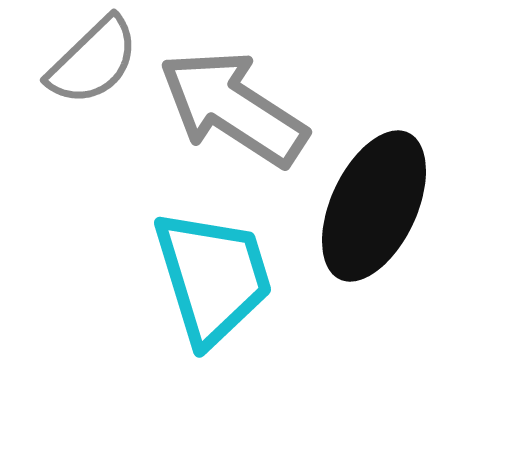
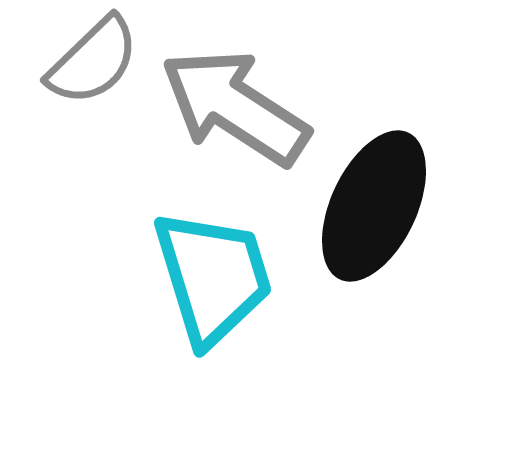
gray arrow: moved 2 px right, 1 px up
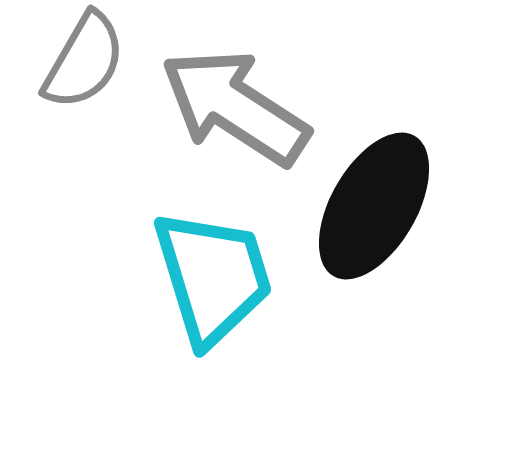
gray semicircle: moved 9 px left; rotated 16 degrees counterclockwise
black ellipse: rotated 5 degrees clockwise
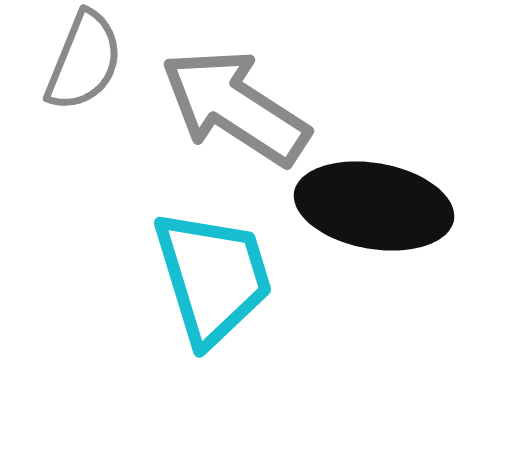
gray semicircle: rotated 8 degrees counterclockwise
black ellipse: rotated 70 degrees clockwise
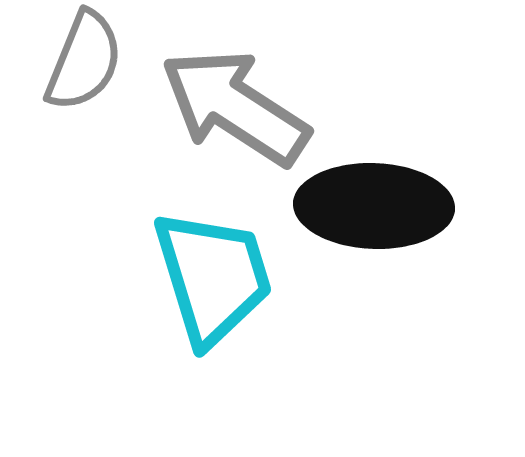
black ellipse: rotated 8 degrees counterclockwise
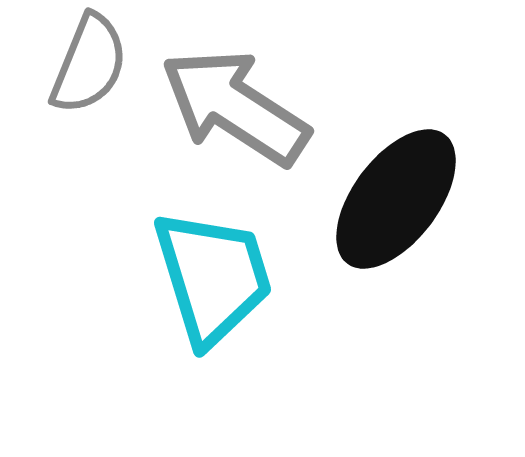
gray semicircle: moved 5 px right, 3 px down
black ellipse: moved 22 px right, 7 px up; rotated 55 degrees counterclockwise
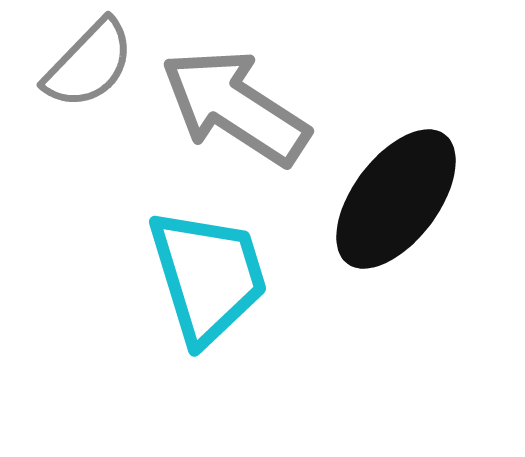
gray semicircle: rotated 22 degrees clockwise
cyan trapezoid: moved 5 px left, 1 px up
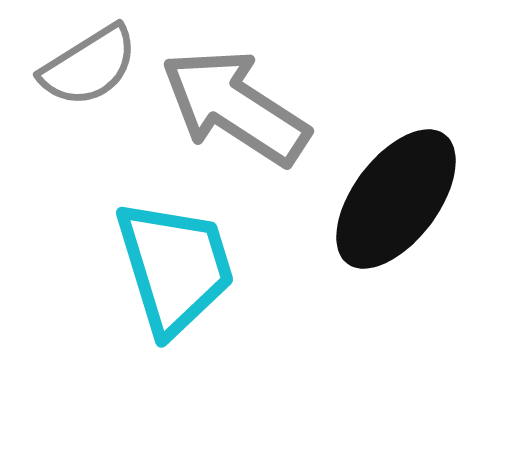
gray semicircle: moved 2 px down; rotated 14 degrees clockwise
cyan trapezoid: moved 33 px left, 9 px up
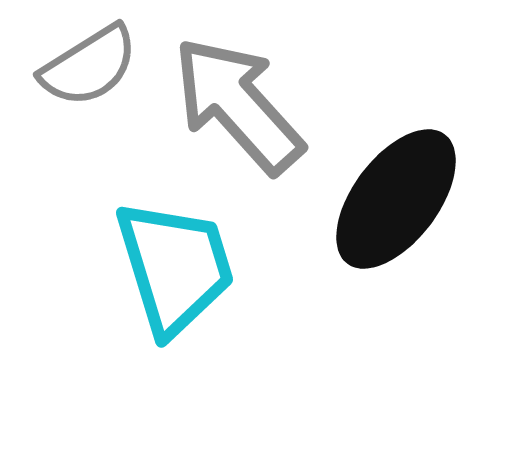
gray arrow: moved 3 px right, 2 px up; rotated 15 degrees clockwise
